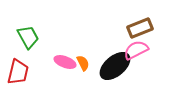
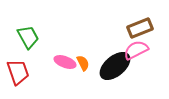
red trapezoid: rotated 32 degrees counterclockwise
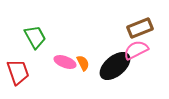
green trapezoid: moved 7 px right
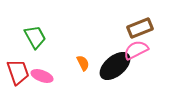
pink ellipse: moved 23 px left, 14 px down
